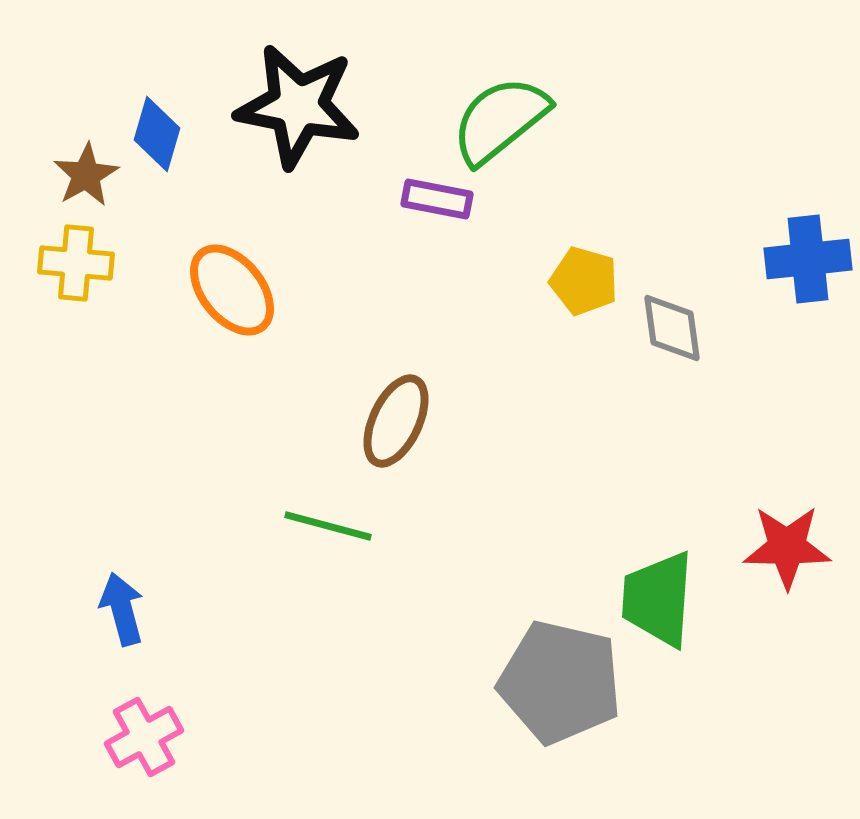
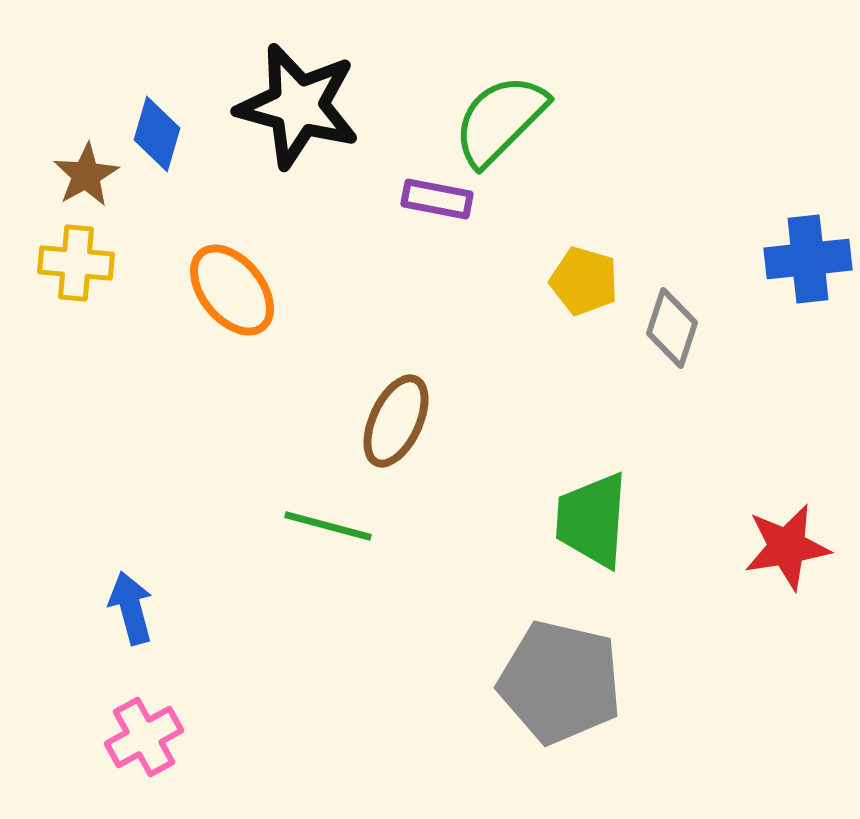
black star: rotated 4 degrees clockwise
green semicircle: rotated 6 degrees counterclockwise
gray diamond: rotated 26 degrees clockwise
red star: rotated 10 degrees counterclockwise
green trapezoid: moved 66 px left, 79 px up
blue arrow: moved 9 px right, 1 px up
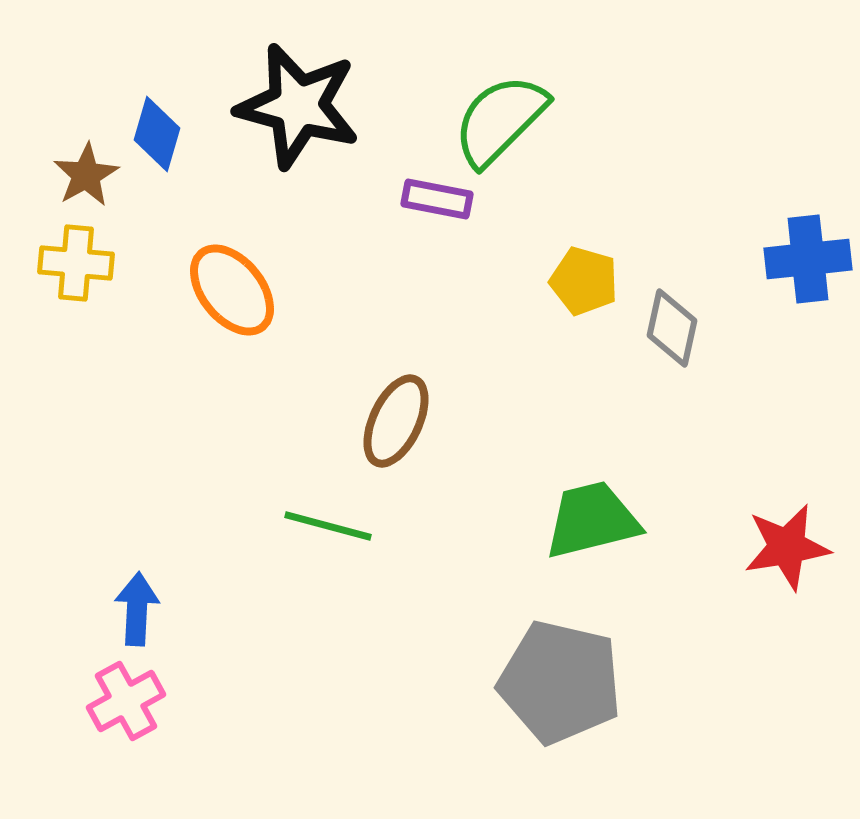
gray diamond: rotated 6 degrees counterclockwise
green trapezoid: rotated 72 degrees clockwise
blue arrow: moved 6 px right, 1 px down; rotated 18 degrees clockwise
pink cross: moved 18 px left, 36 px up
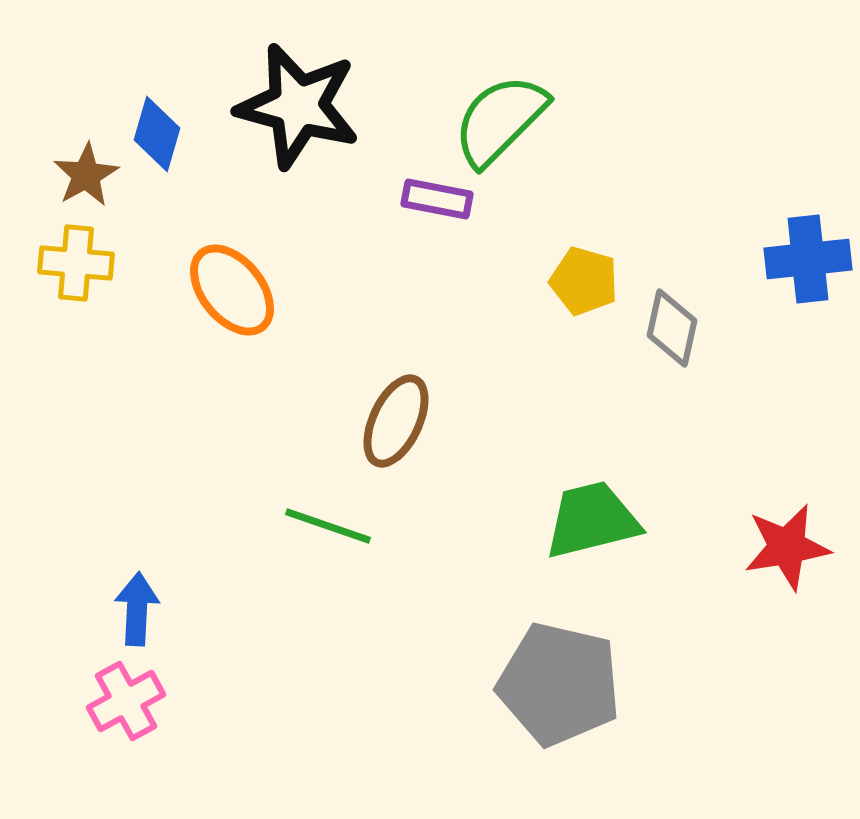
green line: rotated 4 degrees clockwise
gray pentagon: moved 1 px left, 2 px down
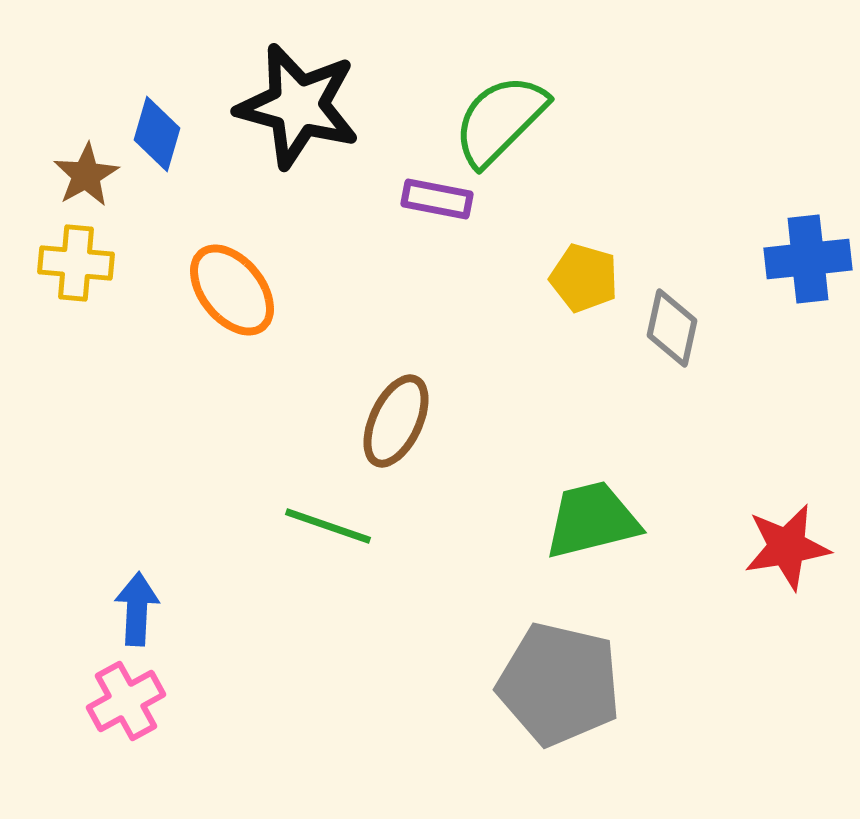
yellow pentagon: moved 3 px up
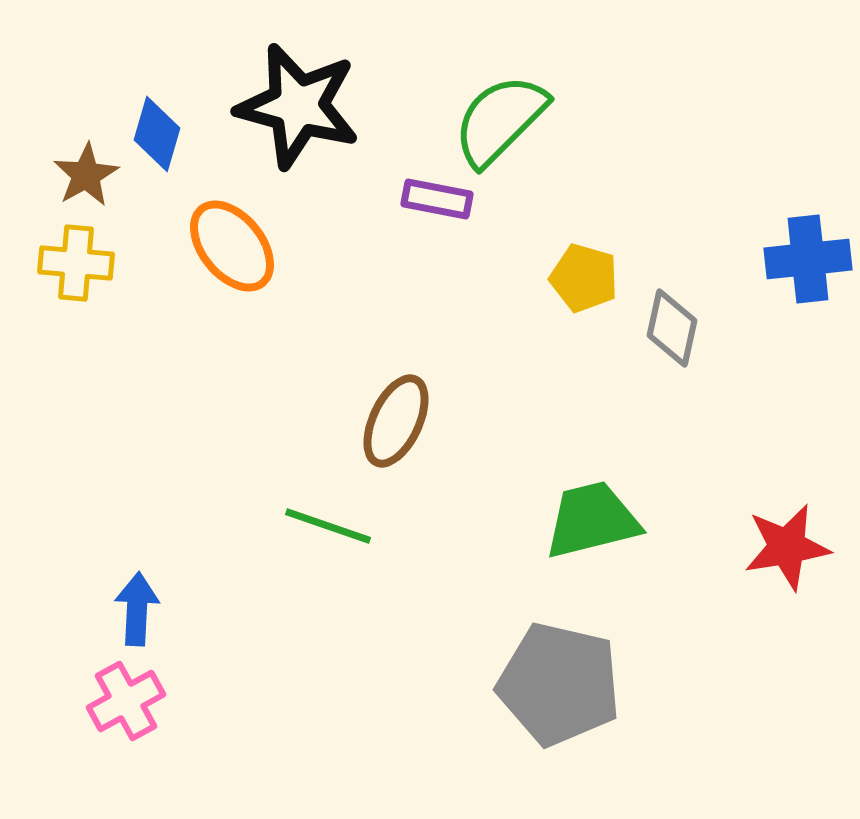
orange ellipse: moved 44 px up
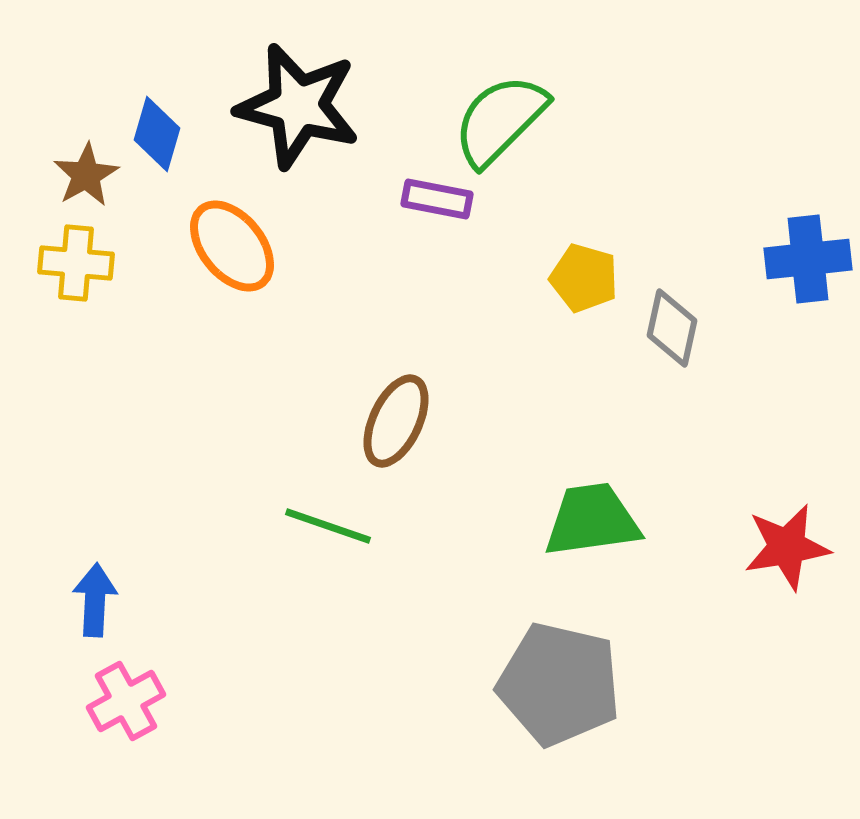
green trapezoid: rotated 6 degrees clockwise
blue arrow: moved 42 px left, 9 px up
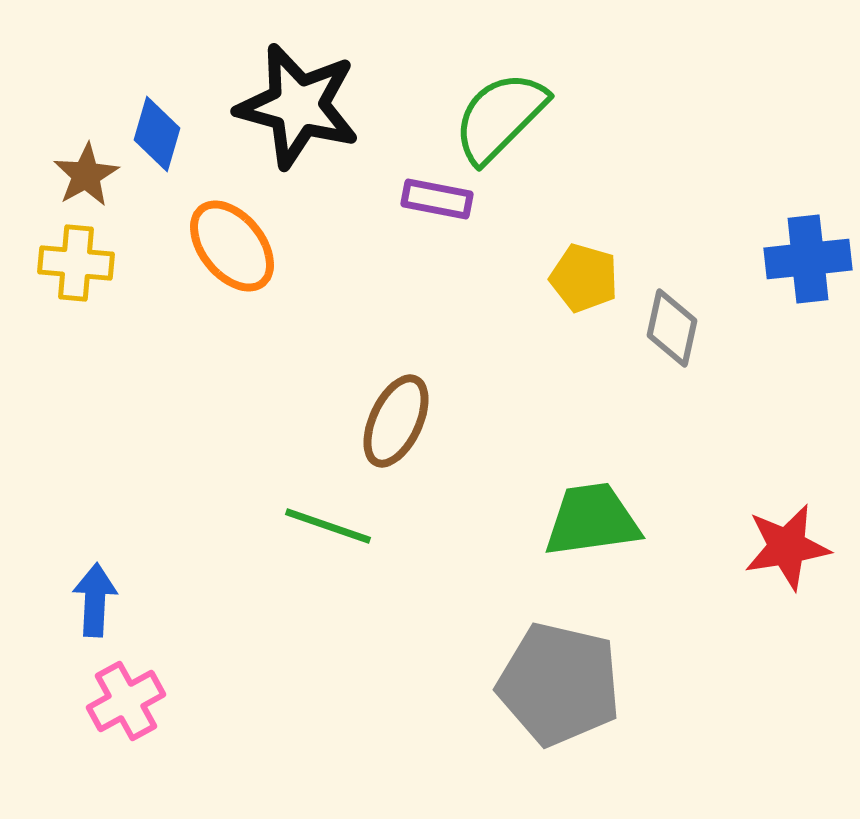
green semicircle: moved 3 px up
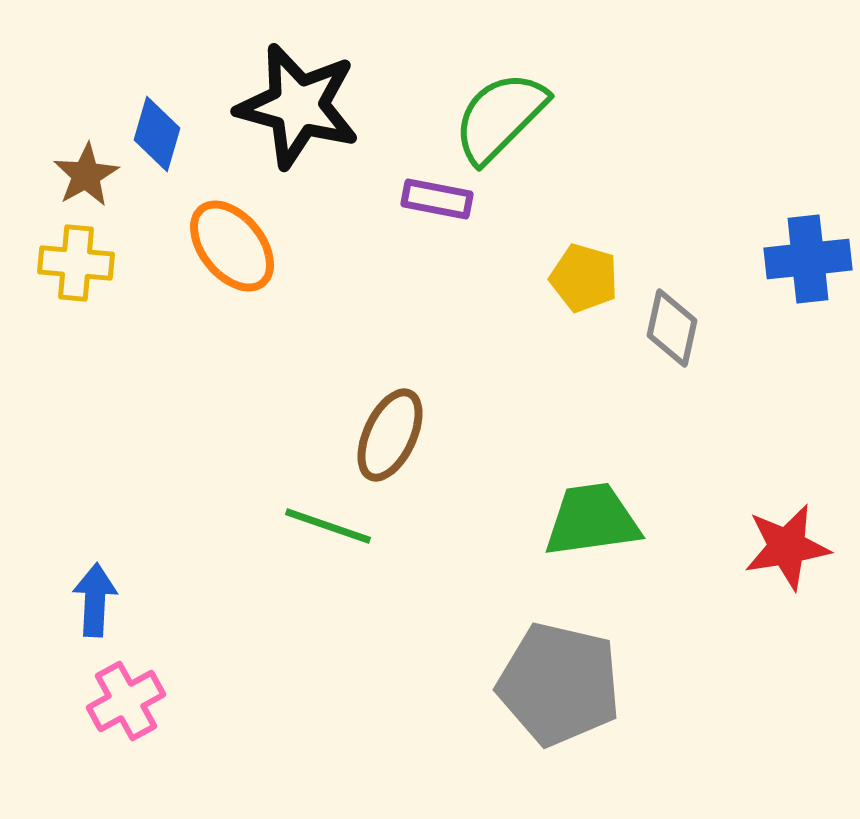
brown ellipse: moved 6 px left, 14 px down
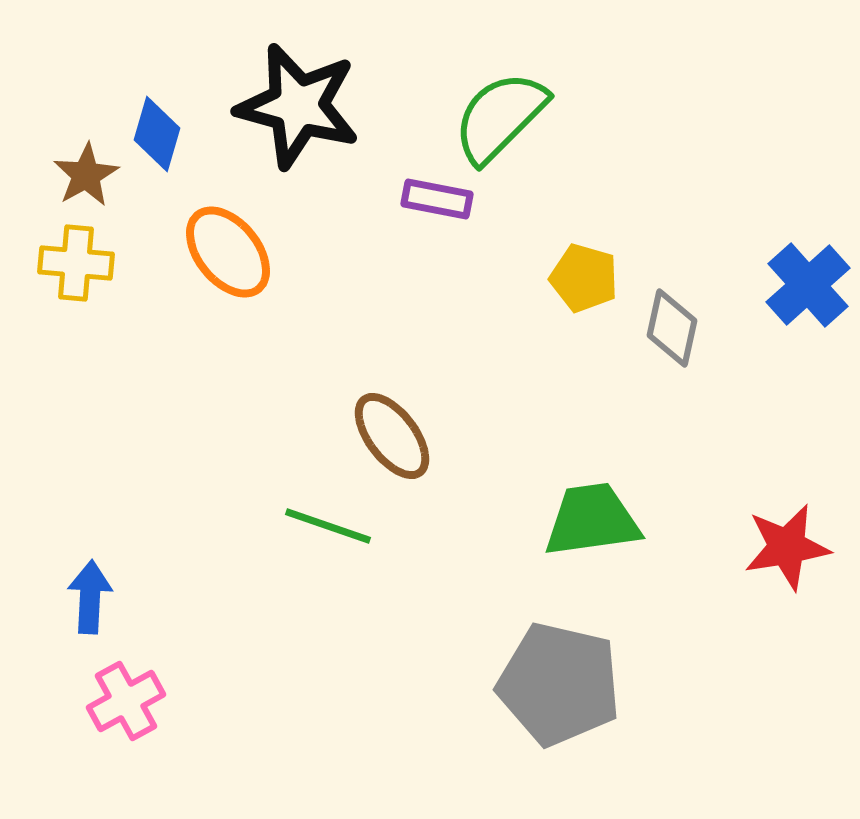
orange ellipse: moved 4 px left, 6 px down
blue cross: moved 26 px down; rotated 36 degrees counterclockwise
brown ellipse: moved 2 px right, 1 px down; rotated 62 degrees counterclockwise
blue arrow: moved 5 px left, 3 px up
